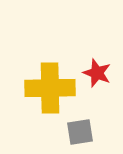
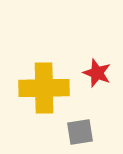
yellow cross: moved 6 px left
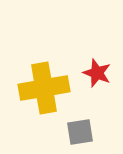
yellow cross: rotated 9 degrees counterclockwise
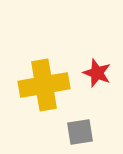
yellow cross: moved 3 px up
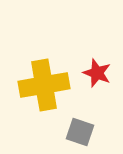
gray square: rotated 28 degrees clockwise
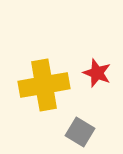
gray square: rotated 12 degrees clockwise
